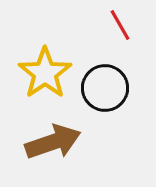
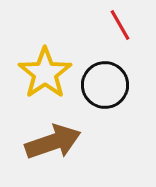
black circle: moved 3 px up
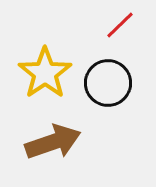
red line: rotated 76 degrees clockwise
black circle: moved 3 px right, 2 px up
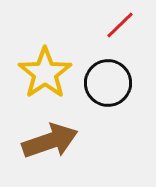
brown arrow: moved 3 px left, 1 px up
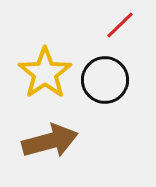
black circle: moved 3 px left, 3 px up
brown arrow: rotated 4 degrees clockwise
